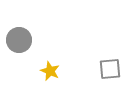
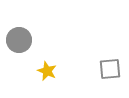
yellow star: moved 3 px left
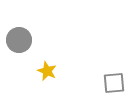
gray square: moved 4 px right, 14 px down
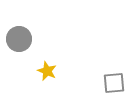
gray circle: moved 1 px up
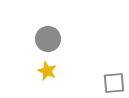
gray circle: moved 29 px right
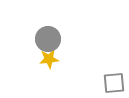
yellow star: moved 2 px right, 12 px up; rotated 30 degrees counterclockwise
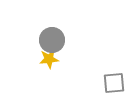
gray circle: moved 4 px right, 1 px down
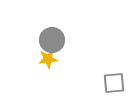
yellow star: moved 1 px left
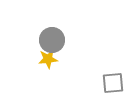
gray square: moved 1 px left
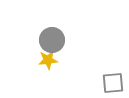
yellow star: moved 1 px down
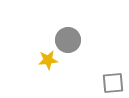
gray circle: moved 16 px right
